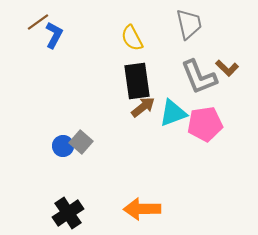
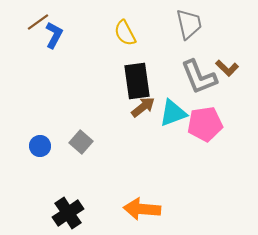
yellow semicircle: moved 7 px left, 5 px up
blue circle: moved 23 px left
orange arrow: rotated 6 degrees clockwise
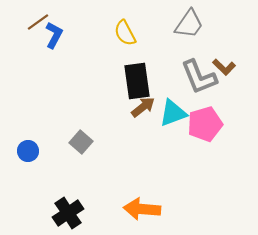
gray trapezoid: rotated 48 degrees clockwise
brown L-shape: moved 3 px left, 1 px up
pink pentagon: rotated 8 degrees counterclockwise
blue circle: moved 12 px left, 5 px down
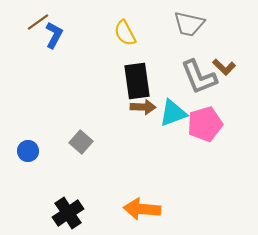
gray trapezoid: rotated 68 degrees clockwise
brown arrow: rotated 40 degrees clockwise
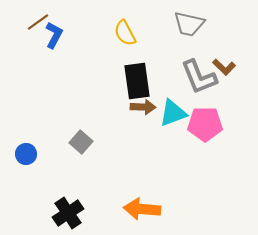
pink pentagon: rotated 16 degrees clockwise
blue circle: moved 2 px left, 3 px down
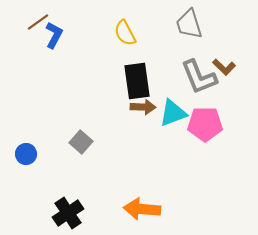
gray trapezoid: rotated 60 degrees clockwise
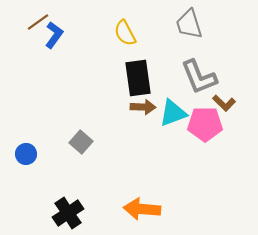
blue L-shape: rotated 8 degrees clockwise
brown L-shape: moved 36 px down
black rectangle: moved 1 px right, 3 px up
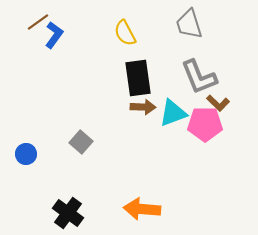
brown L-shape: moved 6 px left
black cross: rotated 20 degrees counterclockwise
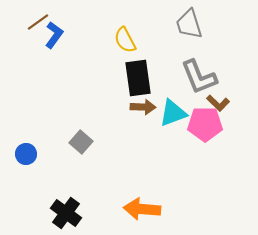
yellow semicircle: moved 7 px down
black cross: moved 2 px left
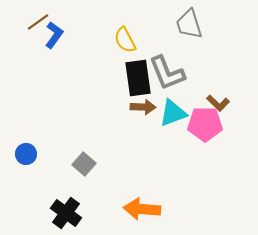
gray L-shape: moved 32 px left, 4 px up
gray square: moved 3 px right, 22 px down
